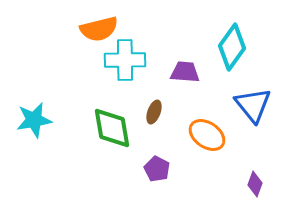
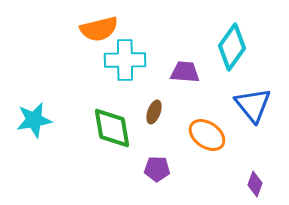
purple pentagon: rotated 25 degrees counterclockwise
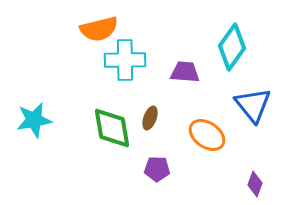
brown ellipse: moved 4 px left, 6 px down
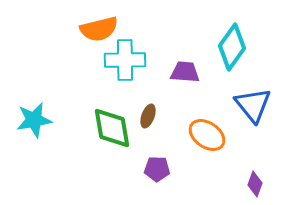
brown ellipse: moved 2 px left, 2 px up
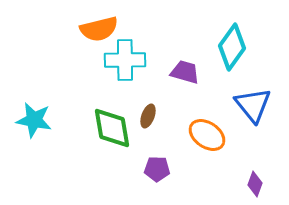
purple trapezoid: rotated 12 degrees clockwise
cyan star: rotated 21 degrees clockwise
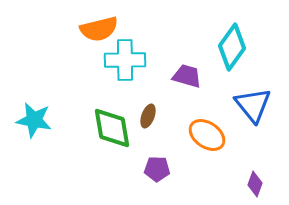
purple trapezoid: moved 2 px right, 4 px down
